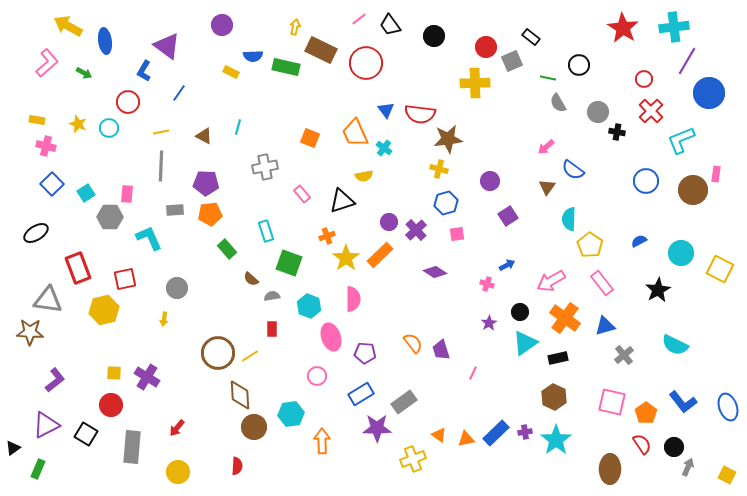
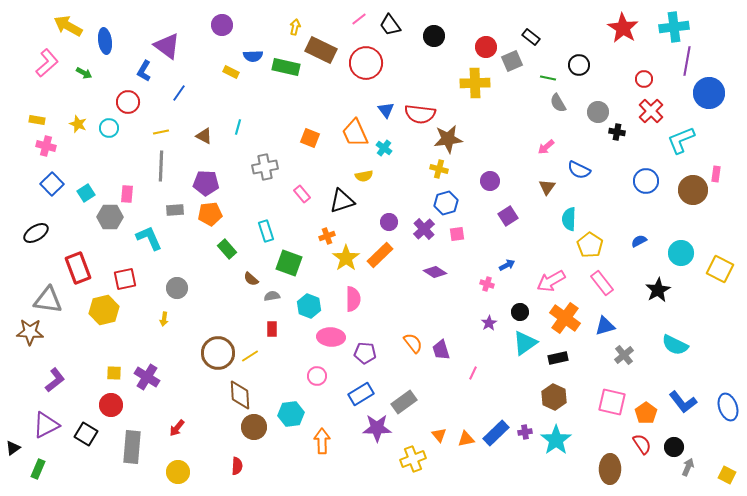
purple line at (687, 61): rotated 20 degrees counterclockwise
blue semicircle at (573, 170): moved 6 px right; rotated 10 degrees counterclockwise
purple cross at (416, 230): moved 8 px right, 1 px up
pink ellipse at (331, 337): rotated 68 degrees counterclockwise
orange triangle at (439, 435): rotated 14 degrees clockwise
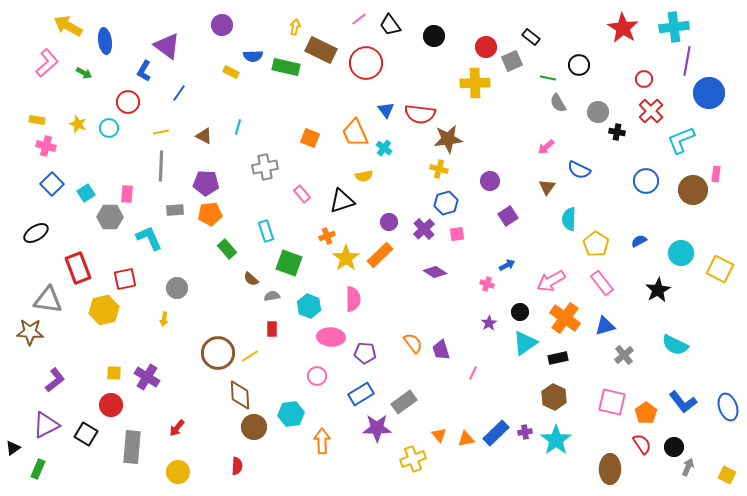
yellow pentagon at (590, 245): moved 6 px right, 1 px up
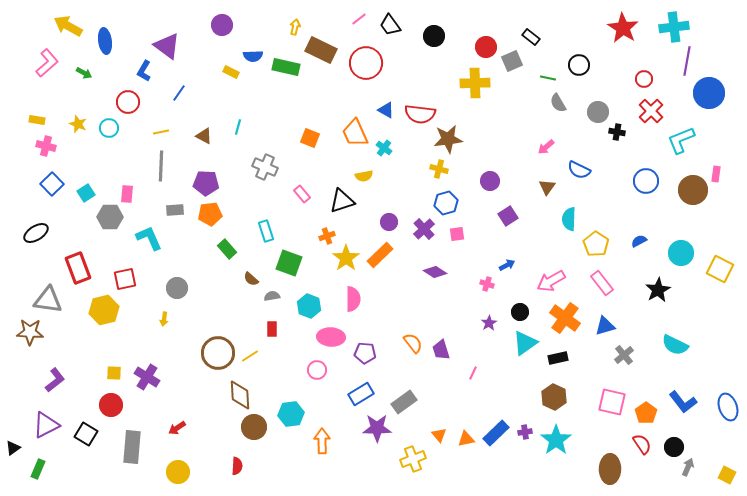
blue triangle at (386, 110): rotated 24 degrees counterclockwise
gray cross at (265, 167): rotated 35 degrees clockwise
pink circle at (317, 376): moved 6 px up
red arrow at (177, 428): rotated 18 degrees clockwise
